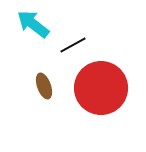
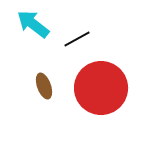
black line: moved 4 px right, 6 px up
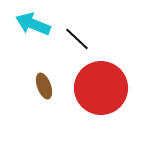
cyan arrow: rotated 16 degrees counterclockwise
black line: rotated 72 degrees clockwise
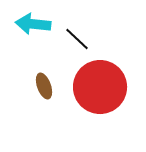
cyan arrow: rotated 16 degrees counterclockwise
red circle: moved 1 px left, 1 px up
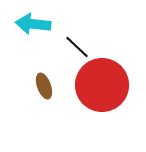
black line: moved 8 px down
red circle: moved 2 px right, 2 px up
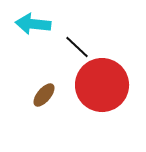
brown ellipse: moved 9 px down; rotated 60 degrees clockwise
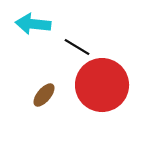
black line: rotated 12 degrees counterclockwise
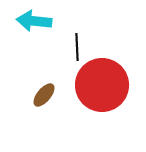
cyan arrow: moved 1 px right, 3 px up
black line: rotated 56 degrees clockwise
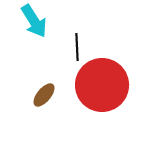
cyan arrow: rotated 128 degrees counterclockwise
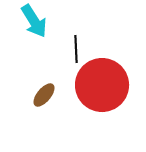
black line: moved 1 px left, 2 px down
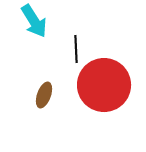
red circle: moved 2 px right
brown ellipse: rotated 20 degrees counterclockwise
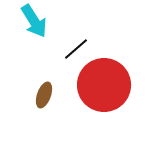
black line: rotated 52 degrees clockwise
